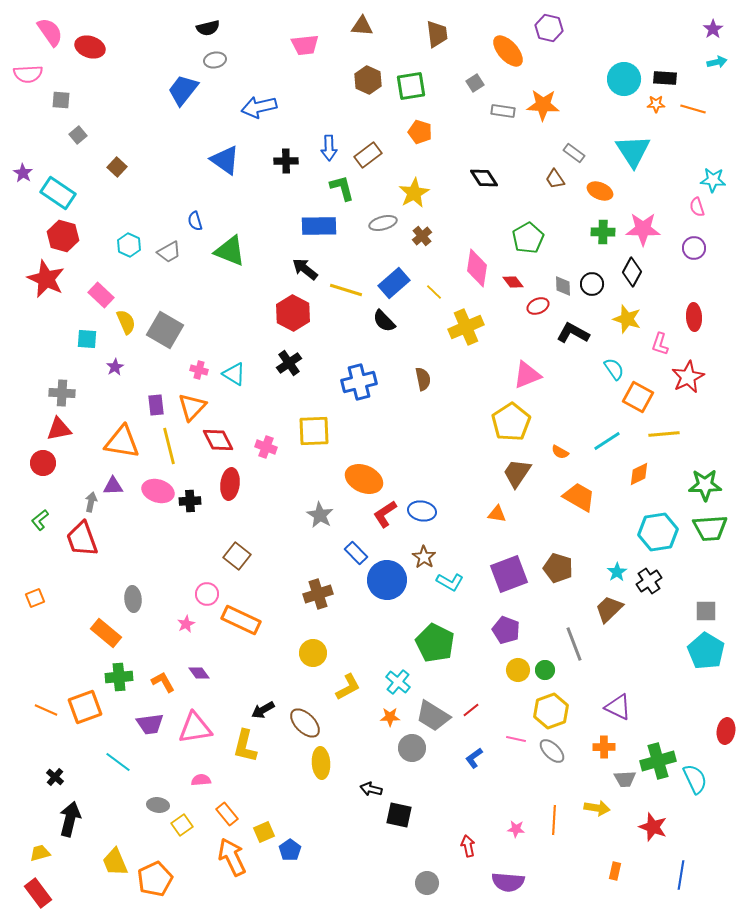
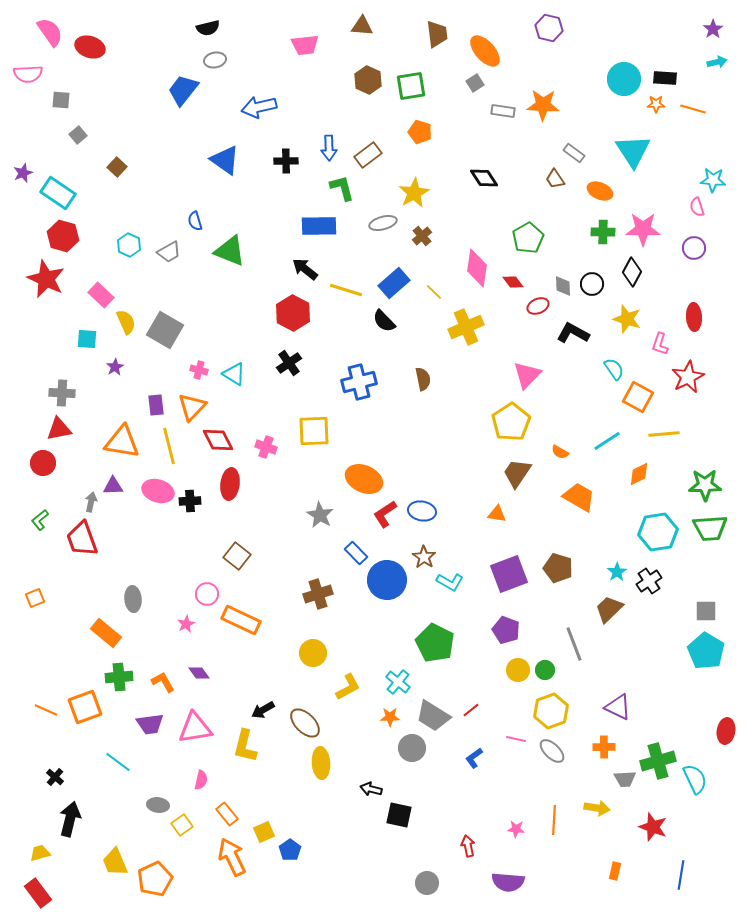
orange ellipse at (508, 51): moved 23 px left
purple star at (23, 173): rotated 18 degrees clockwise
pink triangle at (527, 375): rotated 24 degrees counterclockwise
pink semicircle at (201, 780): rotated 108 degrees clockwise
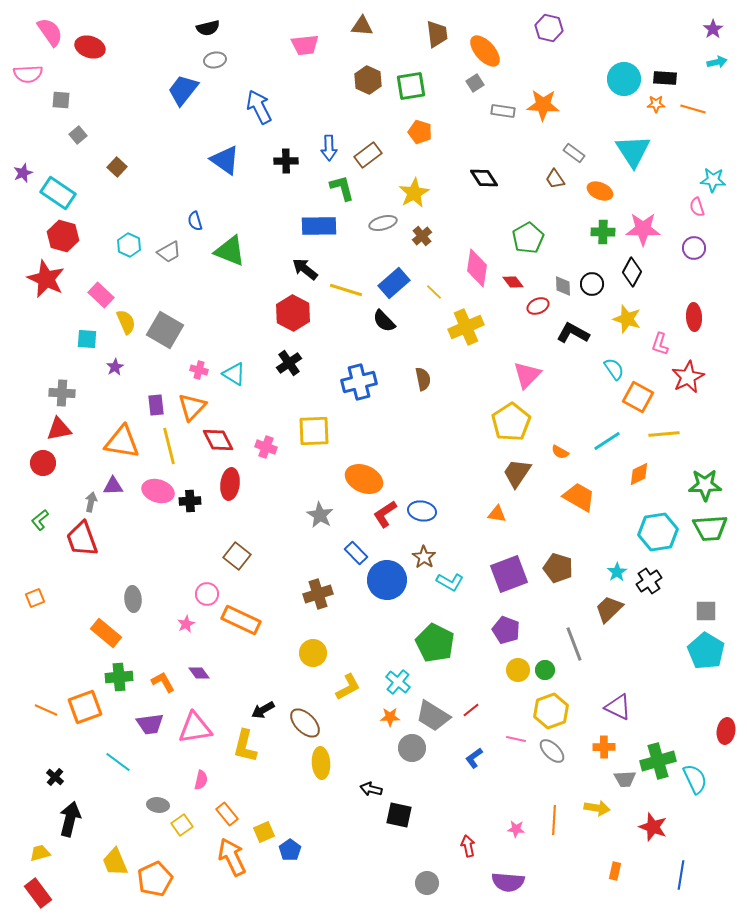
blue arrow at (259, 107): rotated 76 degrees clockwise
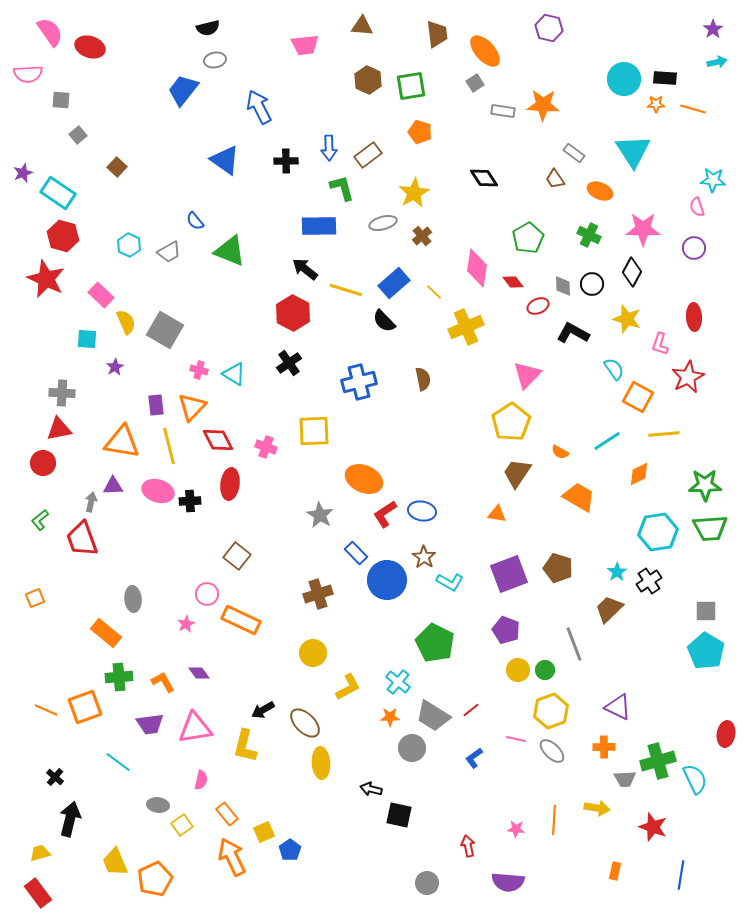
blue semicircle at (195, 221): rotated 24 degrees counterclockwise
green cross at (603, 232): moved 14 px left, 3 px down; rotated 25 degrees clockwise
red ellipse at (726, 731): moved 3 px down
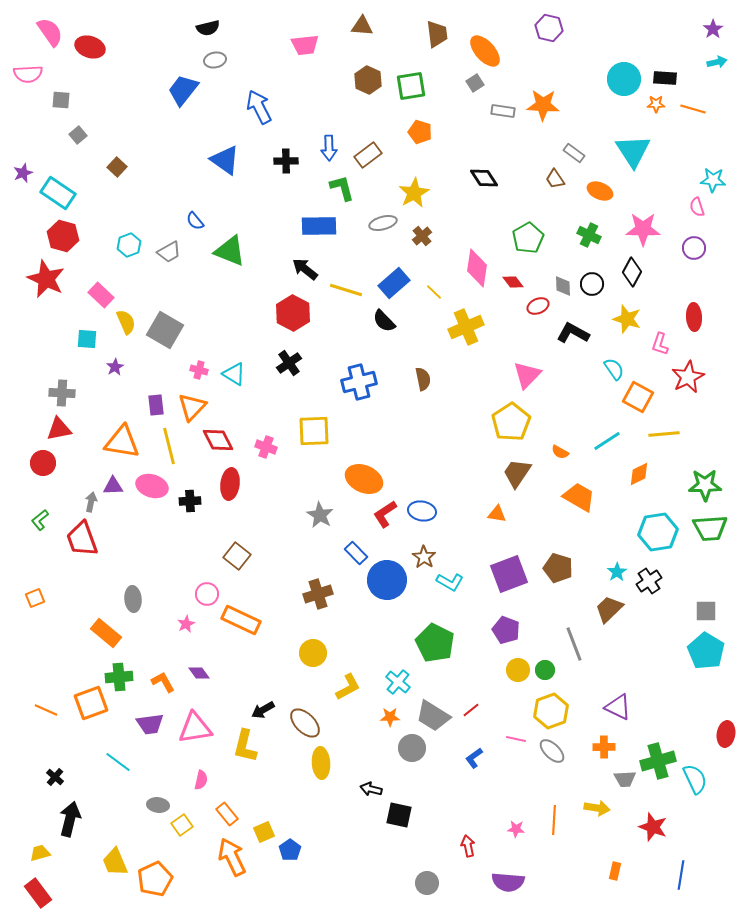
cyan hexagon at (129, 245): rotated 15 degrees clockwise
pink ellipse at (158, 491): moved 6 px left, 5 px up
orange square at (85, 707): moved 6 px right, 4 px up
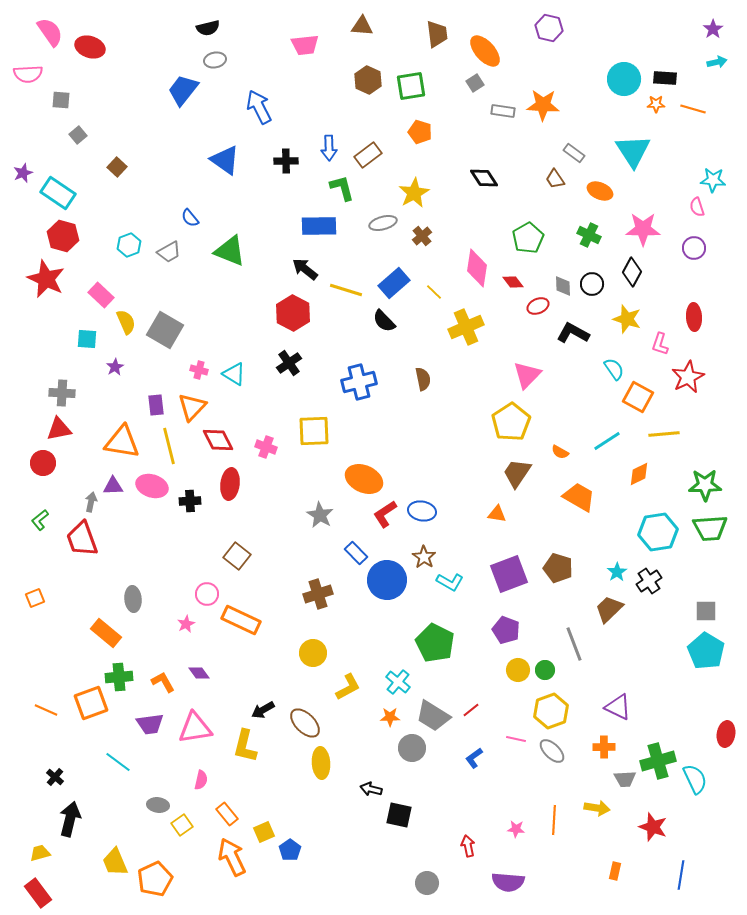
blue semicircle at (195, 221): moved 5 px left, 3 px up
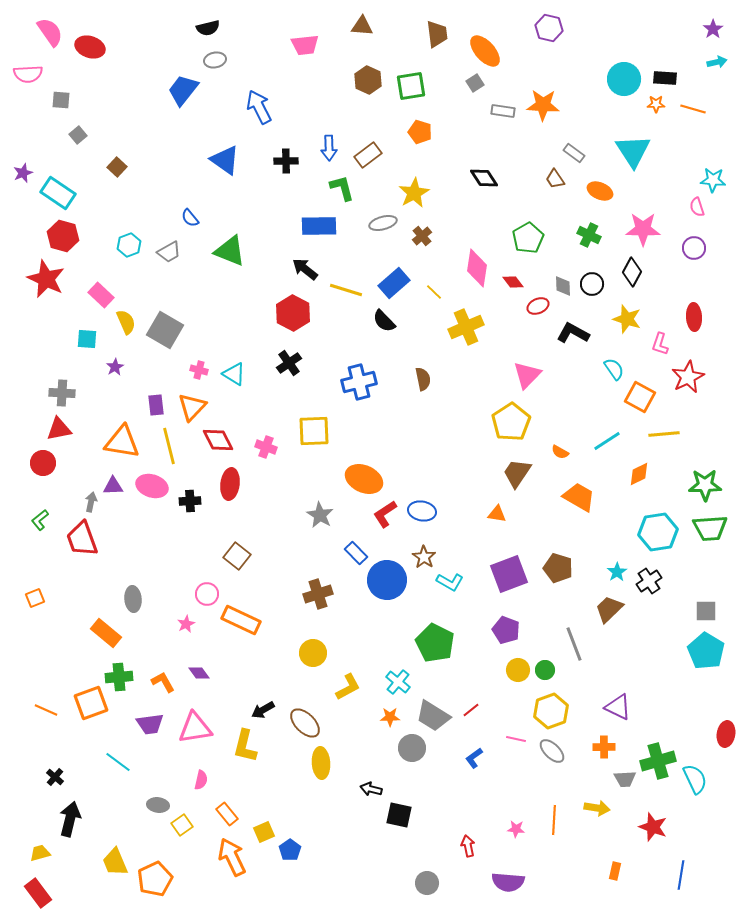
orange square at (638, 397): moved 2 px right
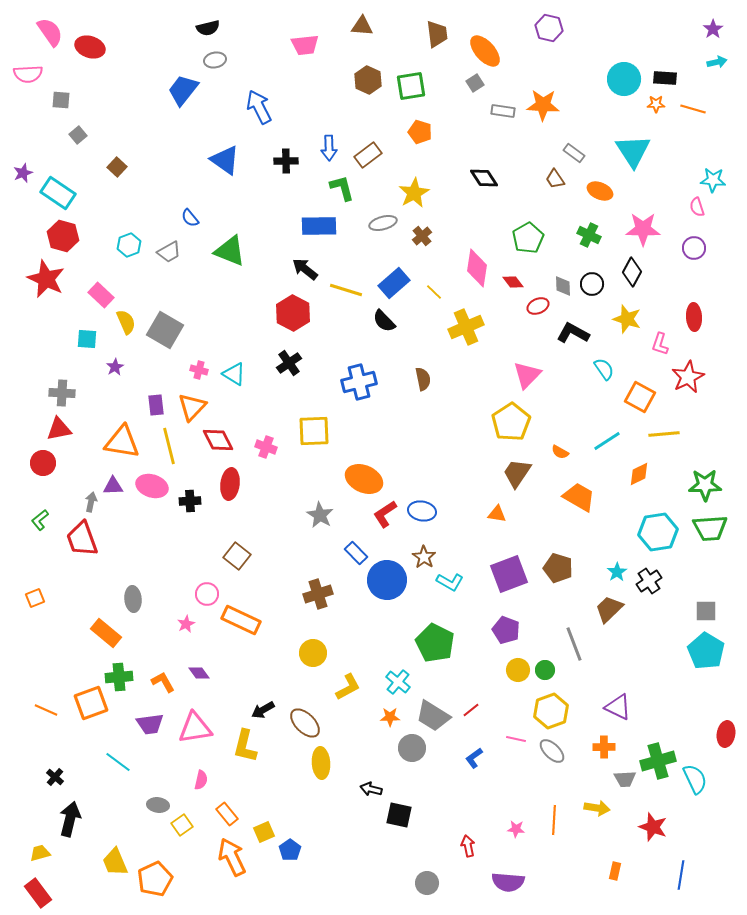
cyan semicircle at (614, 369): moved 10 px left
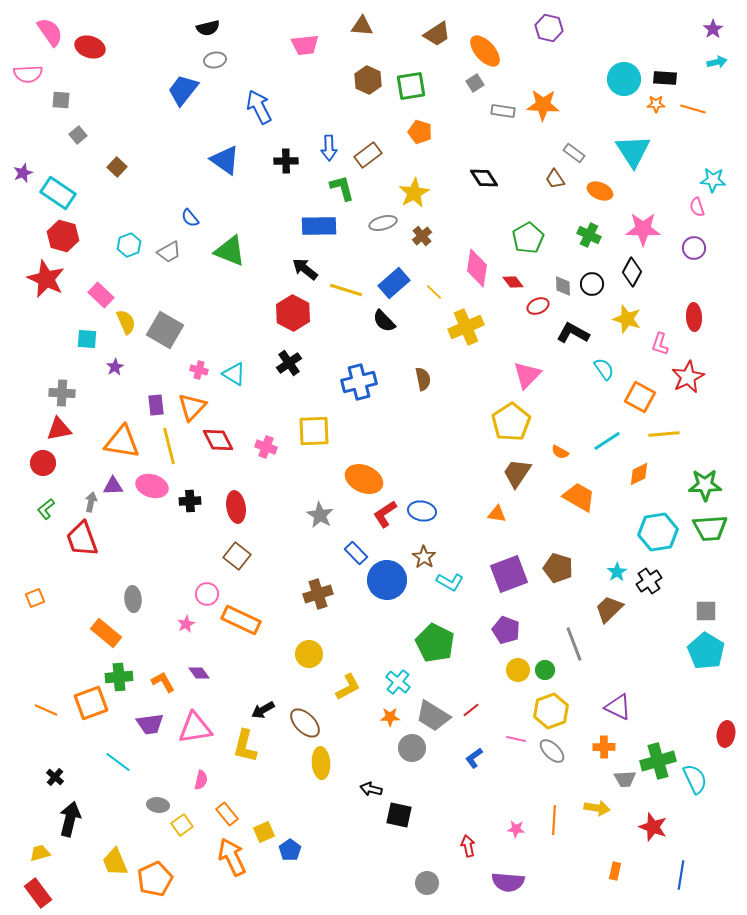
brown trapezoid at (437, 34): rotated 64 degrees clockwise
red ellipse at (230, 484): moved 6 px right, 23 px down; rotated 16 degrees counterclockwise
green L-shape at (40, 520): moved 6 px right, 11 px up
yellow circle at (313, 653): moved 4 px left, 1 px down
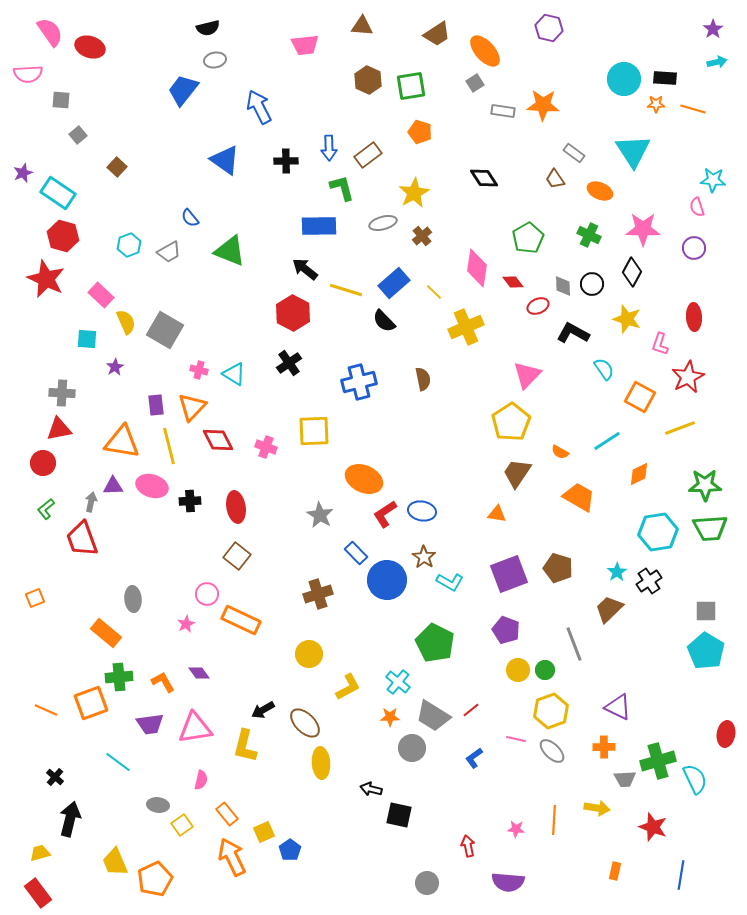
yellow line at (664, 434): moved 16 px right, 6 px up; rotated 16 degrees counterclockwise
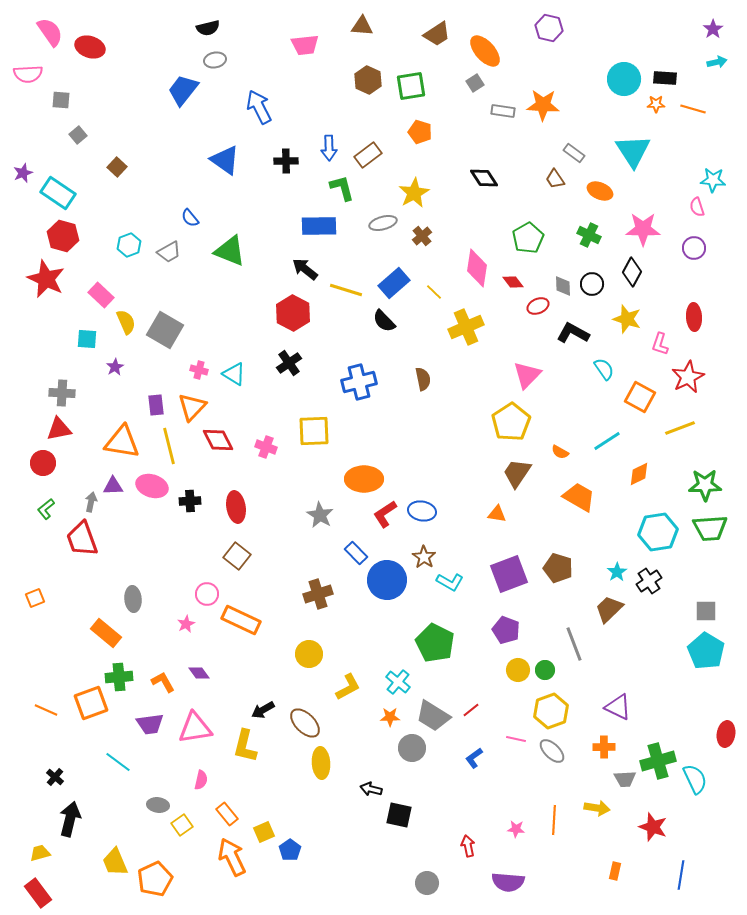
orange ellipse at (364, 479): rotated 24 degrees counterclockwise
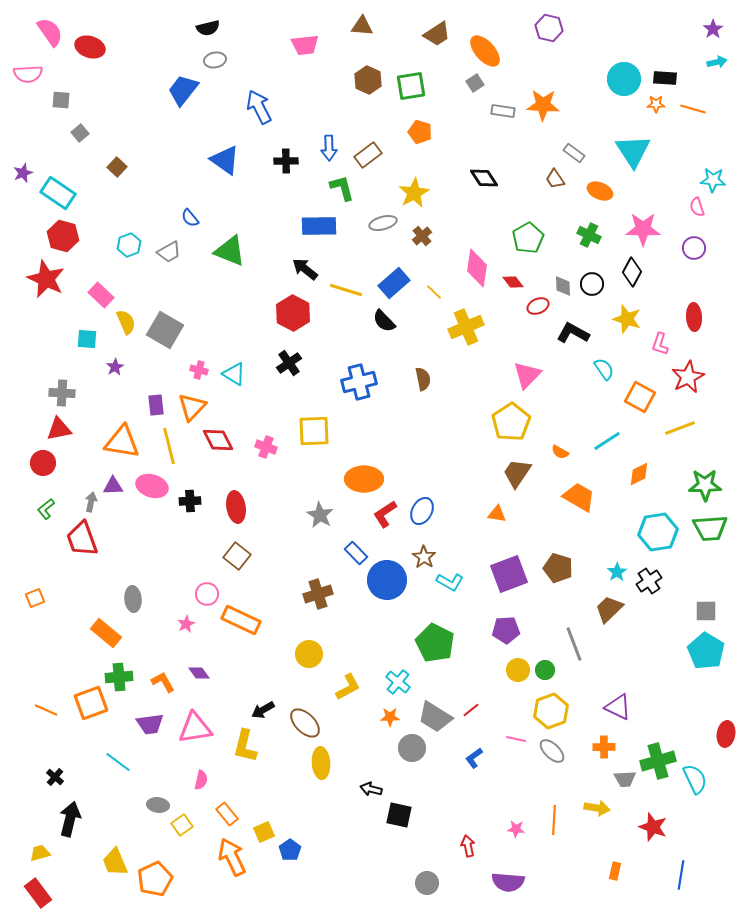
gray square at (78, 135): moved 2 px right, 2 px up
blue ellipse at (422, 511): rotated 72 degrees counterclockwise
purple pentagon at (506, 630): rotated 24 degrees counterclockwise
gray trapezoid at (433, 716): moved 2 px right, 1 px down
